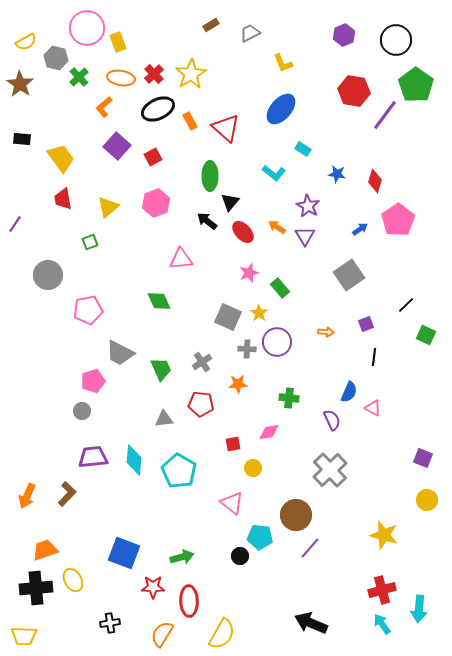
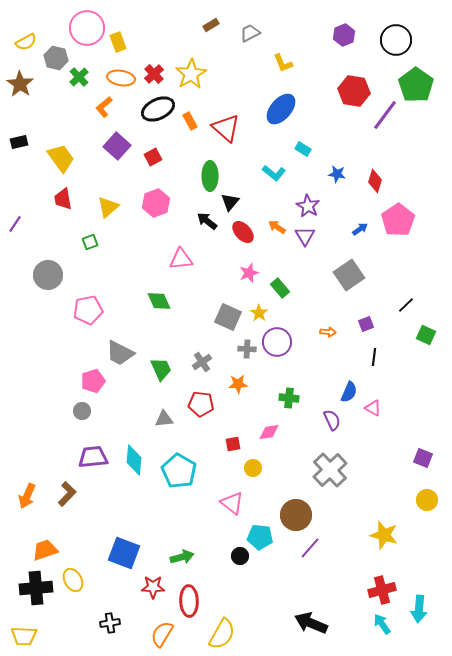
black rectangle at (22, 139): moved 3 px left, 3 px down; rotated 18 degrees counterclockwise
orange arrow at (326, 332): moved 2 px right
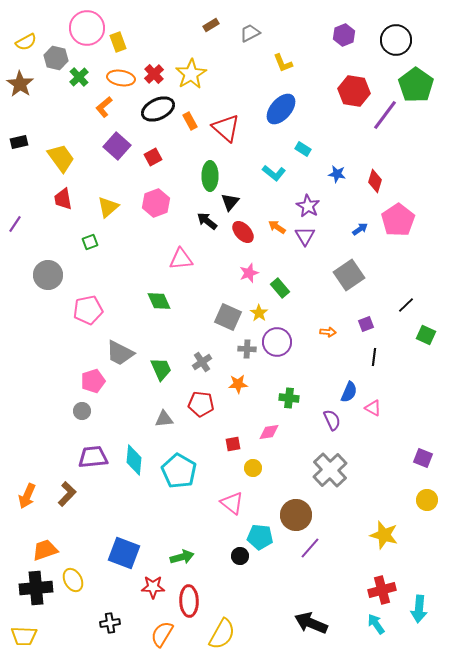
cyan arrow at (382, 624): moved 6 px left
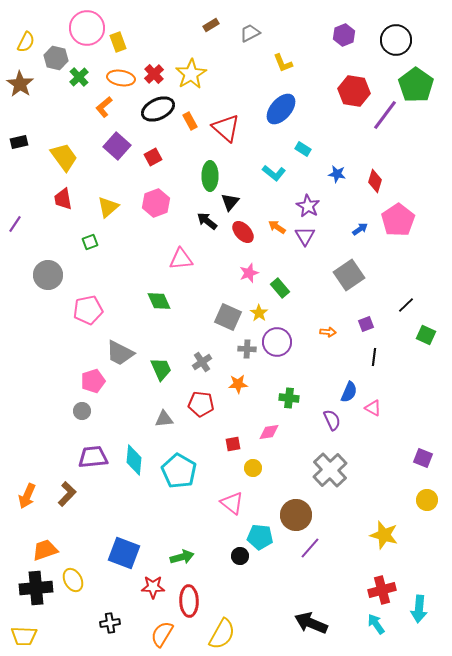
yellow semicircle at (26, 42): rotated 35 degrees counterclockwise
yellow trapezoid at (61, 158): moved 3 px right, 1 px up
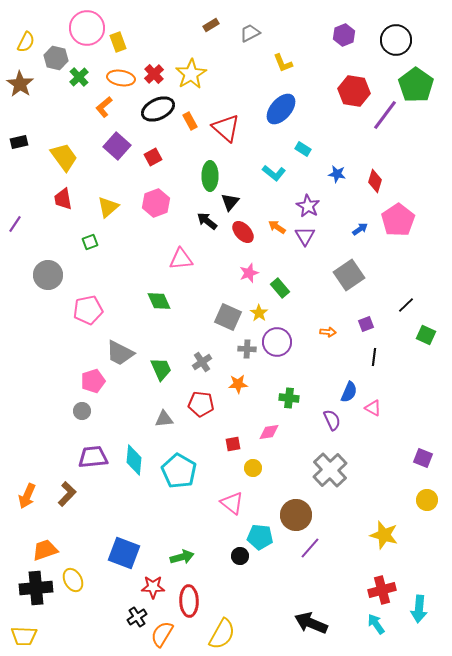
black cross at (110, 623): moved 27 px right, 6 px up; rotated 24 degrees counterclockwise
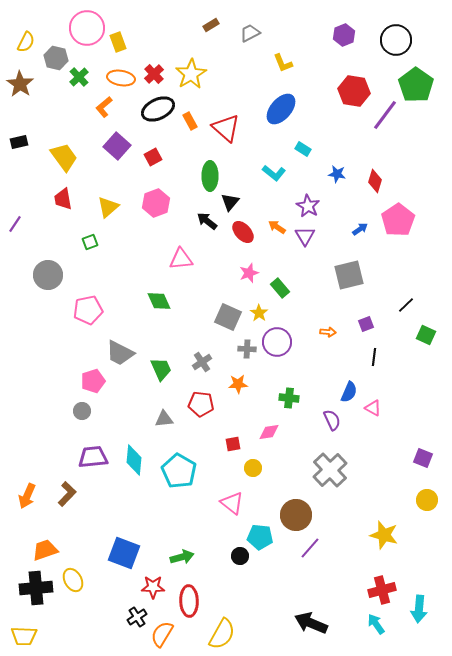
gray square at (349, 275): rotated 20 degrees clockwise
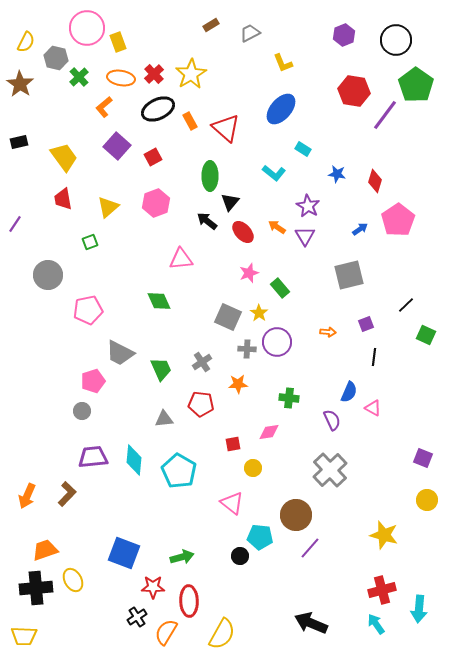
orange semicircle at (162, 634): moved 4 px right, 2 px up
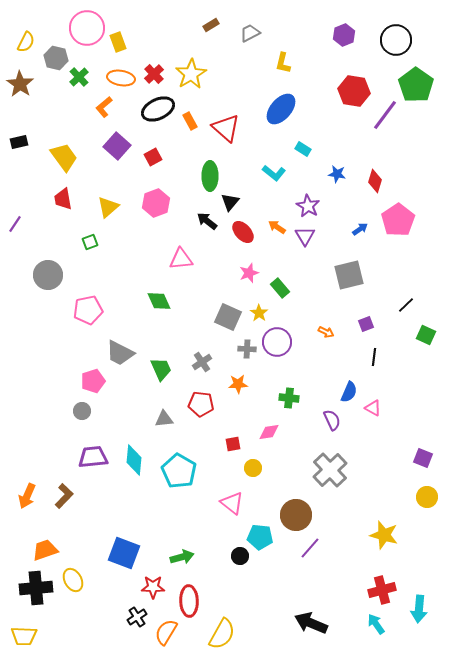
yellow L-shape at (283, 63): rotated 35 degrees clockwise
orange arrow at (328, 332): moved 2 px left; rotated 21 degrees clockwise
brown L-shape at (67, 494): moved 3 px left, 2 px down
yellow circle at (427, 500): moved 3 px up
